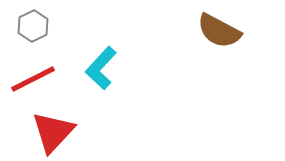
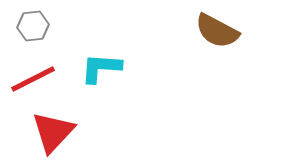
gray hexagon: rotated 20 degrees clockwise
brown semicircle: moved 2 px left
cyan L-shape: rotated 51 degrees clockwise
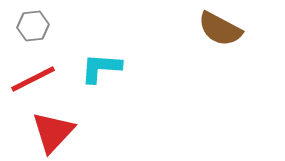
brown semicircle: moved 3 px right, 2 px up
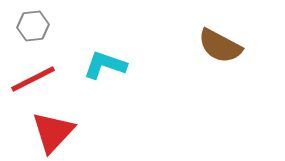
brown semicircle: moved 17 px down
cyan L-shape: moved 4 px right, 3 px up; rotated 15 degrees clockwise
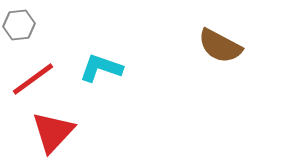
gray hexagon: moved 14 px left, 1 px up
cyan L-shape: moved 4 px left, 3 px down
red line: rotated 9 degrees counterclockwise
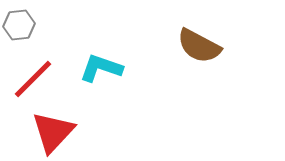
brown semicircle: moved 21 px left
red line: rotated 9 degrees counterclockwise
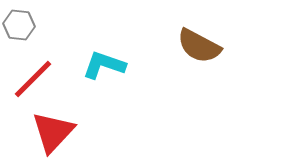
gray hexagon: rotated 12 degrees clockwise
cyan L-shape: moved 3 px right, 3 px up
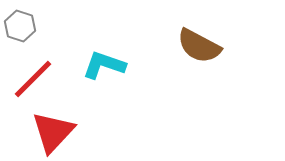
gray hexagon: moved 1 px right, 1 px down; rotated 12 degrees clockwise
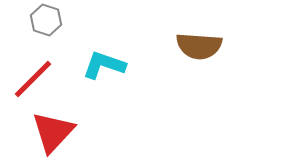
gray hexagon: moved 26 px right, 6 px up
brown semicircle: rotated 24 degrees counterclockwise
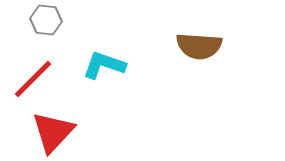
gray hexagon: rotated 12 degrees counterclockwise
